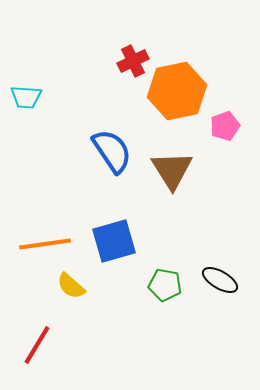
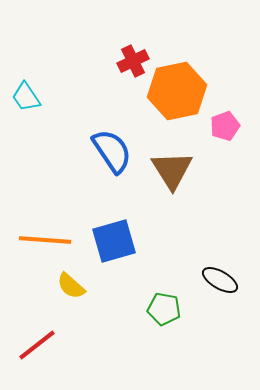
cyan trapezoid: rotated 52 degrees clockwise
orange line: moved 4 px up; rotated 12 degrees clockwise
green pentagon: moved 1 px left, 24 px down
red line: rotated 21 degrees clockwise
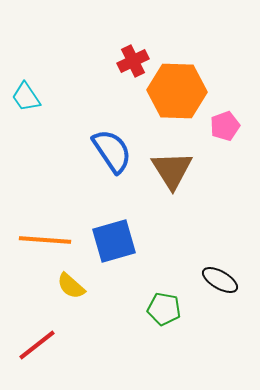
orange hexagon: rotated 14 degrees clockwise
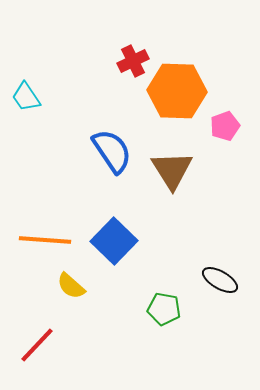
blue square: rotated 30 degrees counterclockwise
red line: rotated 9 degrees counterclockwise
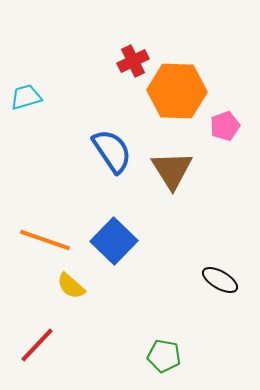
cyan trapezoid: rotated 108 degrees clockwise
orange line: rotated 15 degrees clockwise
green pentagon: moved 47 px down
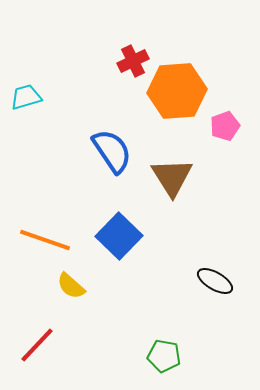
orange hexagon: rotated 6 degrees counterclockwise
brown triangle: moved 7 px down
blue square: moved 5 px right, 5 px up
black ellipse: moved 5 px left, 1 px down
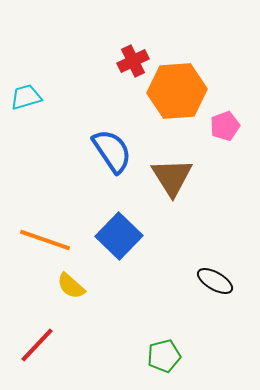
green pentagon: rotated 24 degrees counterclockwise
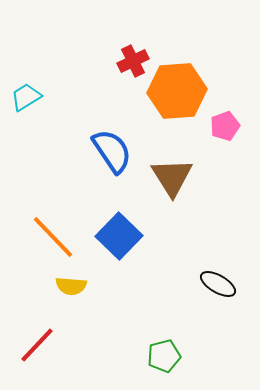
cyan trapezoid: rotated 16 degrees counterclockwise
orange line: moved 8 px right, 3 px up; rotated 27 degrees clockwise
black ellipse: moved 3 px right, 3 px down
yellow semicircle: rotated 36 degrees counterclockwise
